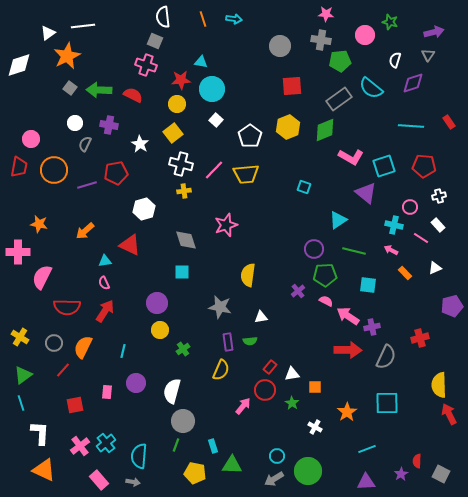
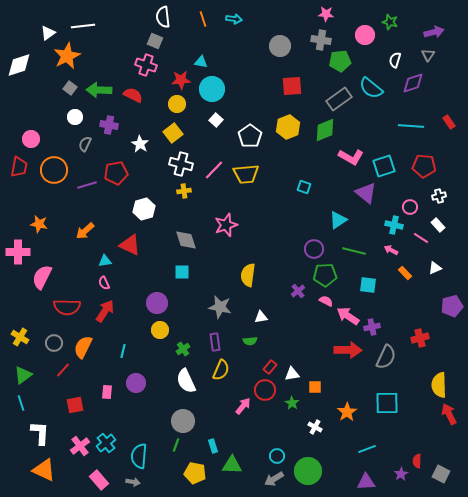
white circle at (75, 123): moved 6 px up
purple rectangle at (228, 342): moved 13 px left
white semicircle at (172, 391): moved 14 px right, 10 px up; rotated 40 degrees counterclockwise
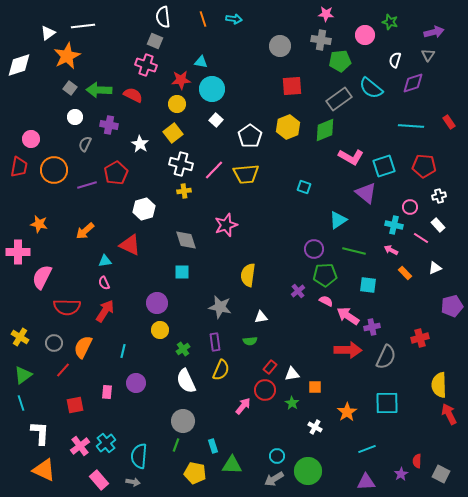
red pentagon at (116, 173): rotated 20 degrees counterclockwise
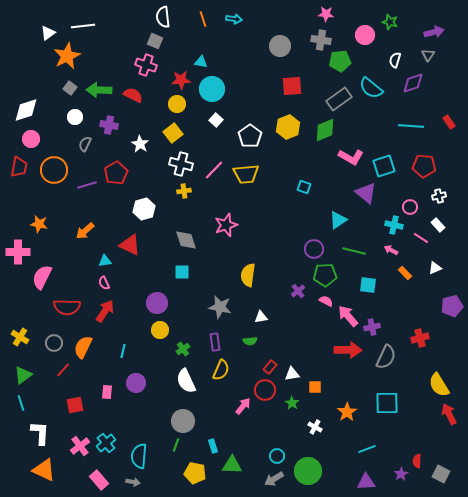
white diamond at (19, 65): moved 7 px right, 45 px down
pink arrow at (348, 316): rotated 15 degrees clockwise
yellow semicircle at (439, 385): rotated 30 degrees counterclockwise
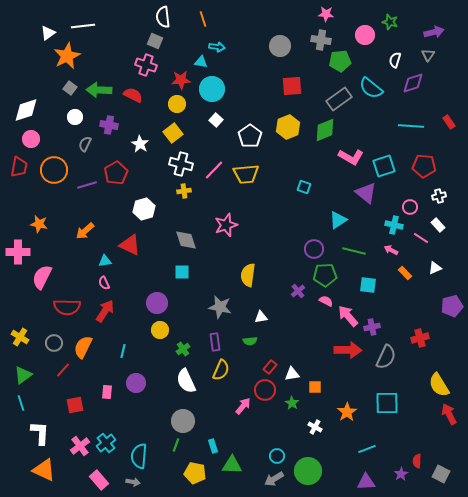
cyan arrow at (234, 19): moved 17 px left, 28 px down
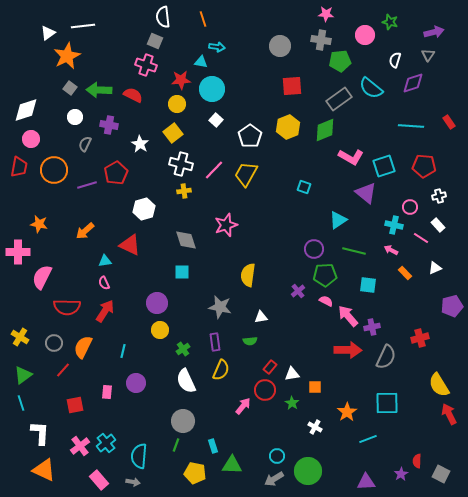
yellow trapezoid at (246, 174): rotated 124 degrees clockwise
cyan line at (367, 449): moved 1 px right, 10 px up
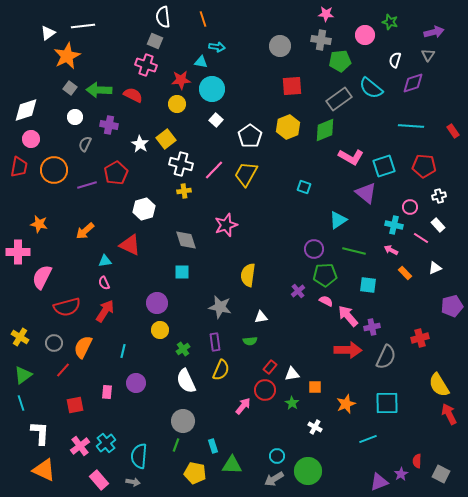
red rectangle at (449, 122): moved 4 px right, 9 px down
yellow square at (173, 133): moved 7 px left, 6 px down
red semicircle at (67, 307): rotated 16 degrees counterclockwise
orange star at (347, 412): moved 1 px left, 8 px up; rotated 12 degrees clockwise
purple triangle at (366, 482): moved 13 px right; rotated 18 degrees counterclockwise
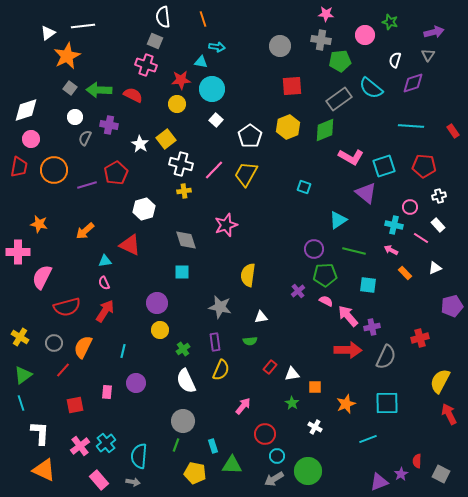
gray semicircle at (85, 144): moved 6 px up
yellow semicircle at (439, 385): moved 1 px right, 4 px up; rotated 60 degrees clockwise
red circle at (265, 390): moved 44 px down
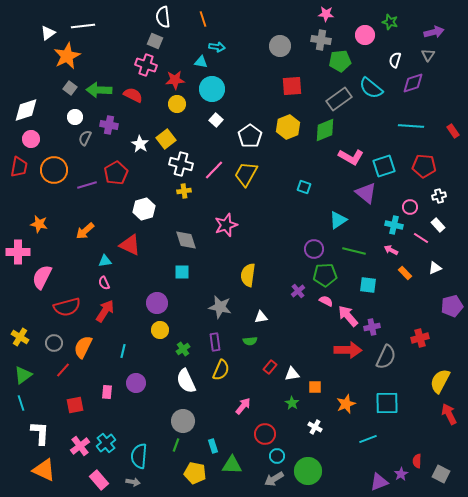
red star at (181, 80): moved 6 px left
